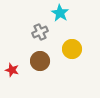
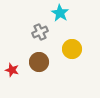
brown circle: moved 1 px left, 1 px down
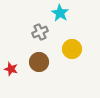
red star: moved 1 px left, 1 px up
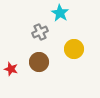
yellow circle: moved 2 px right
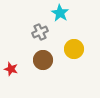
brown circle: moved 4 px right, 2 px up
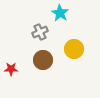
red star: rotated 16 degrees counterclockwise
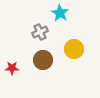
red star: moved 1 px right, 1 px up
